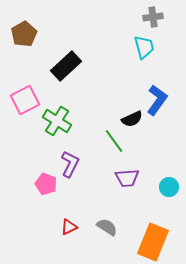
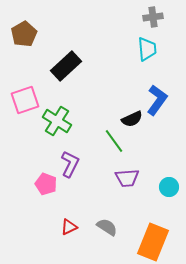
cyan trapezoid: moved 3 px right, 2 px down; rotated 10 degrees clockwise
pink square: rotated 8 degrees clockwise
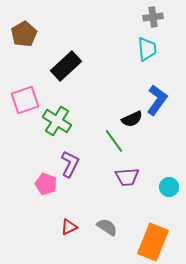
purple trapezoid: moved 1 px up
